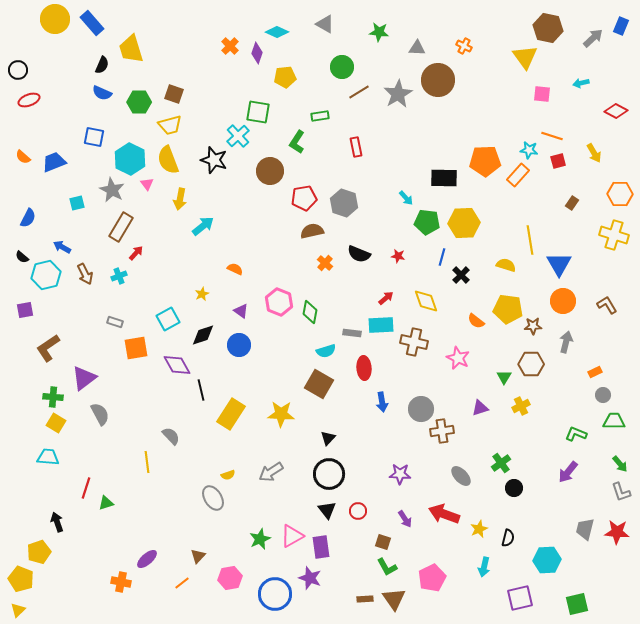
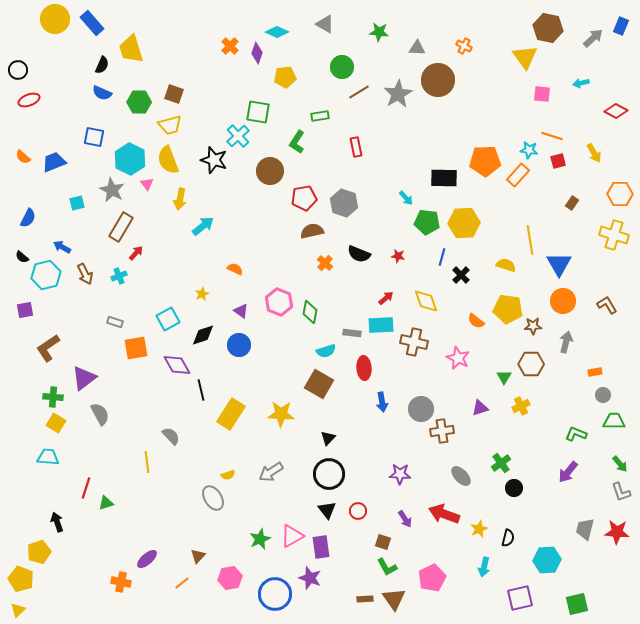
orange rectangle at (595, 372): rotated 16 degrees clockwise
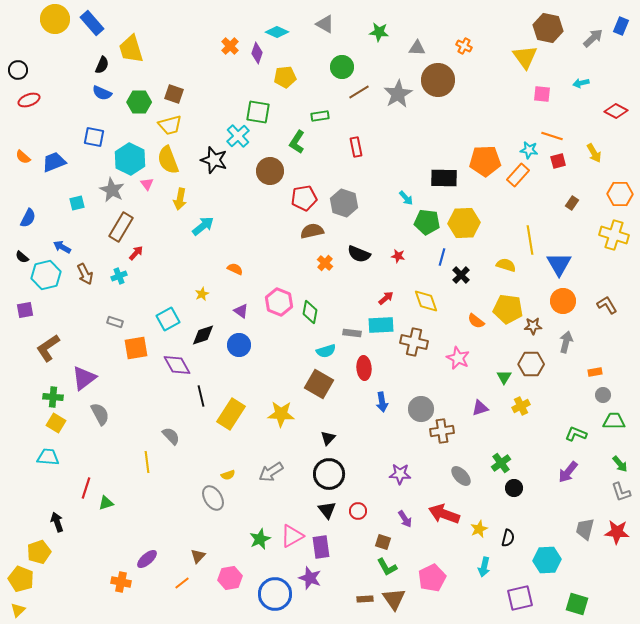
black line at (201, 390): moved 6 px down
green square at (577, 604): rotated 30 degrees clockwise
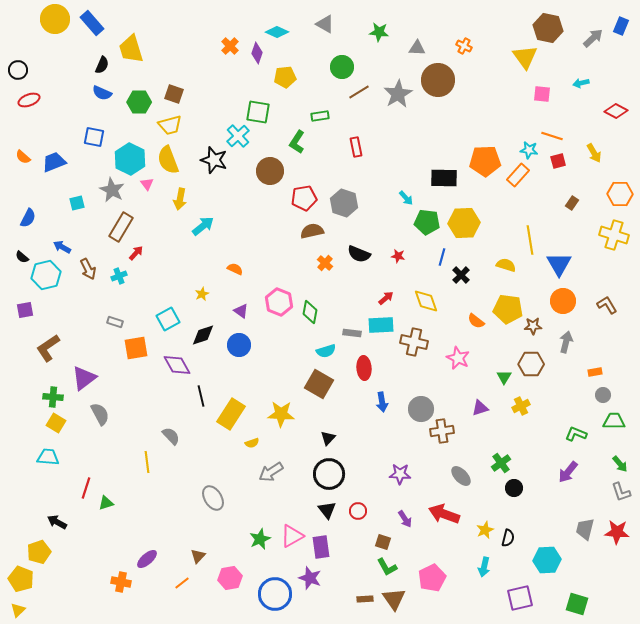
brown arrow at (85, 274): moved 3 px right, 5 px up
yellow semicircle at (228, 475): moved 24 px right, 32 px up
black arrow at (57, 522): rotated 42 degrees counterclockwise
yellow star at (479, 529): moved 6 px right, 1 px down
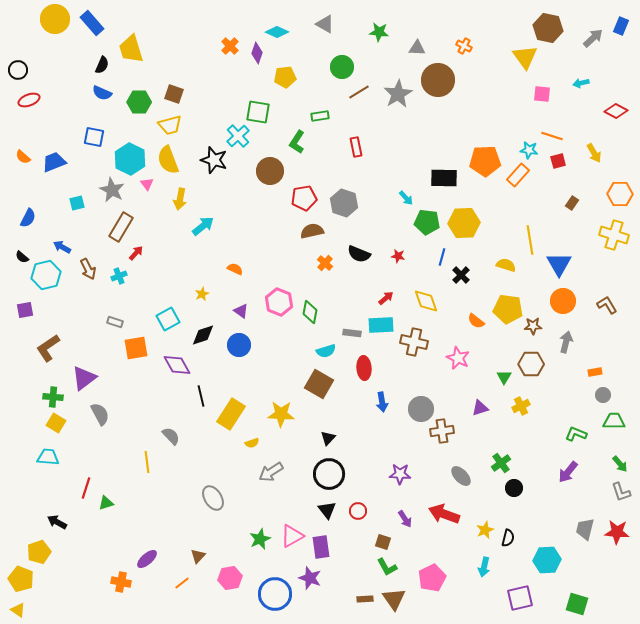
yellow triangle at (18, 610): rotated 42 degrees counterclockwise
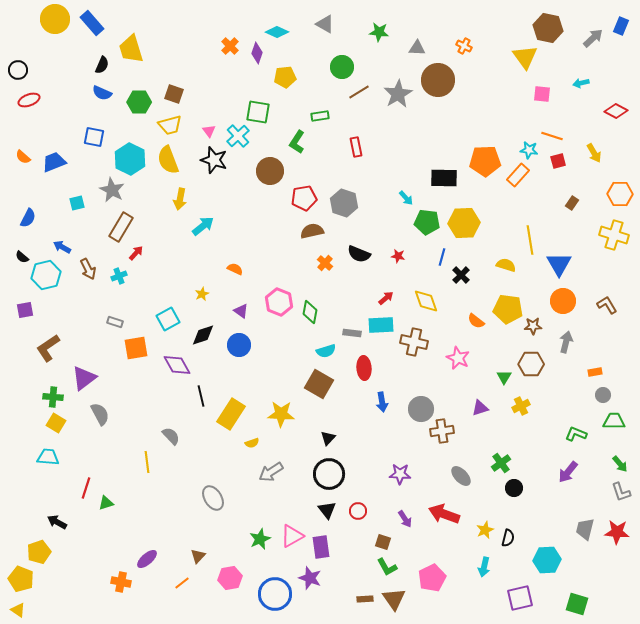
pink triangle at (147, 184): moved 62 px right, 53 px up
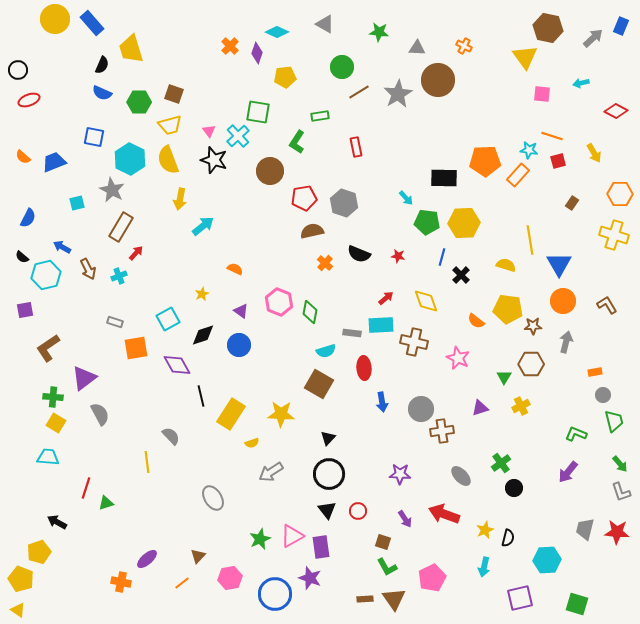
green trapezoid at (614, 421): rotated 75 degrees clockwise
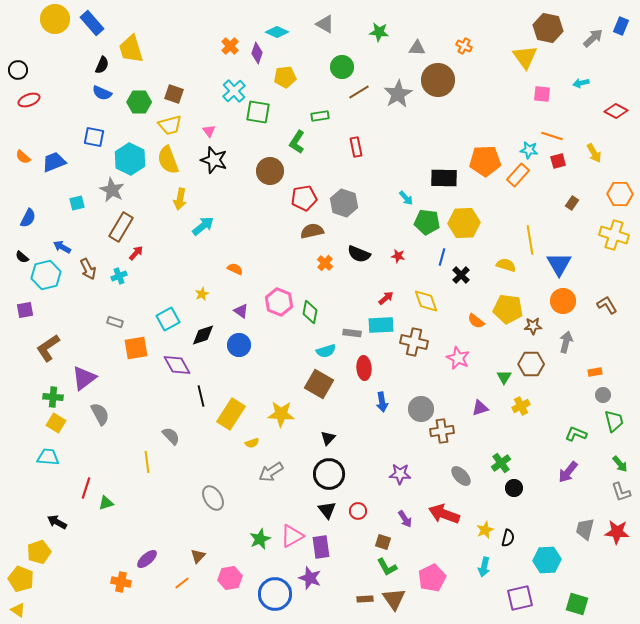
cyan cross at (238, 136): moved 4 px left, 45 px up
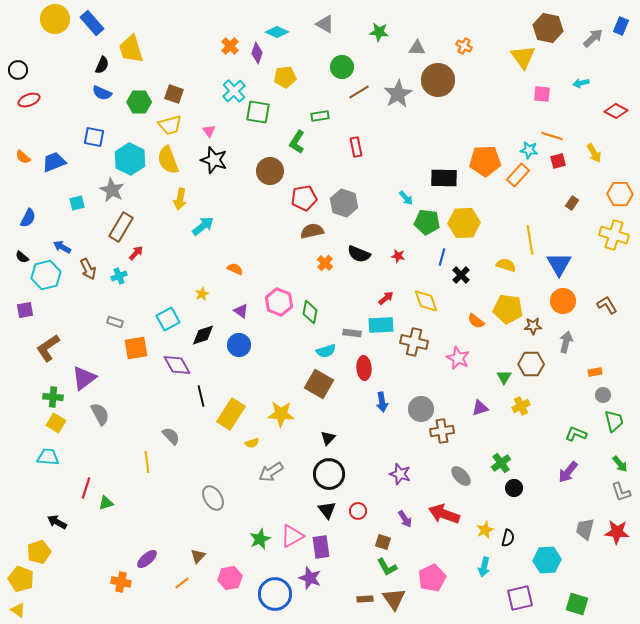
yellow triangle at (525, 57): moved 2 px left
purple star at (400, 474): rotated 15 degrees clockwise
